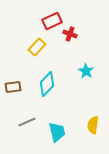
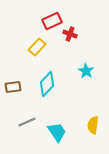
cyan trapezoid: rotated 20 degrees counterclockwise
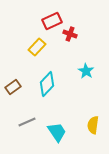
brown rectangle: rotated 28 degrees counterclockwise
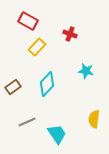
red rectangle: moved 24 px left; rotated 54 degrees clockwise
cyan star: rotated 21 degrees counterclockwise
yellow semicircle: moved 1 px right, 6 px up
cyan trapezoid: moved 2 px down
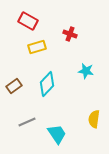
yellow rectangle: rotated 30 degrees clockwise
brown rectangle: moved 1 px right, 1 px up
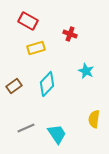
yellow rectangle: moved 1 px left, 1 px down
cyan star: rotated 14 degrees clockwise
gray line: moved 1 px left, 6 px down
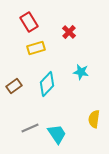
red rectangle: moved 1 px right, 1 px down; rotated 30 degrees clockwise
red cross: moved 1 px left, 2 px up; rotated 24 degrees clockwise
cyan star: moved 5 px left, 1 px down; rotated 14 degrees counterclockwise
gray line: moved 4 px right
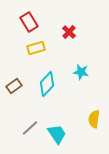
gray line: rotated 18 degrees counterclockwise
